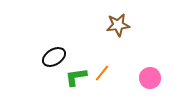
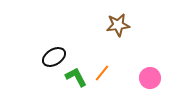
green L-shape: rotated 70 degrees clockwise
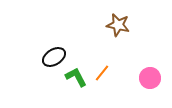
brown star: rotated 20 degrees clockwise
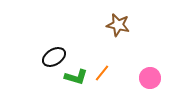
green L-shape: rotated 135 degrees clockwise
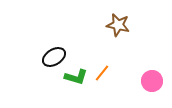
pink circle: moved 2 px right, 3 px down
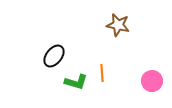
black ellipse: moved 1 px up; rotated 20 degrees counterclockwise
orange line: rotated 42 degrees counterclockwise
green L-shape: moved 5 px down
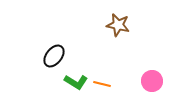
orange line: moved 11 px down; rotated 72 degrees counterclockwise
green L-shape: rotated 15 degrees clockwise
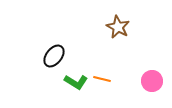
brown star: moved 2 px down; rotated 15 degrees clockwise
orange line: moved 5 px up
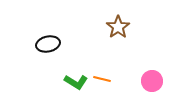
brown star: rotated 10 degrees clockwise
black ellipse: moved 6 px left, 12 px up; rotated 40 degrees clockwise
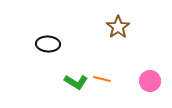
black ellipse: rotated 15 degrees clockwise
pink circle: moved 2 px left
